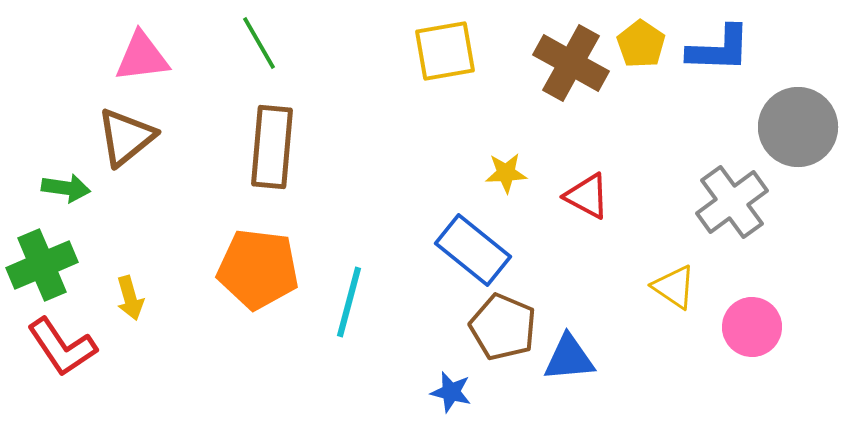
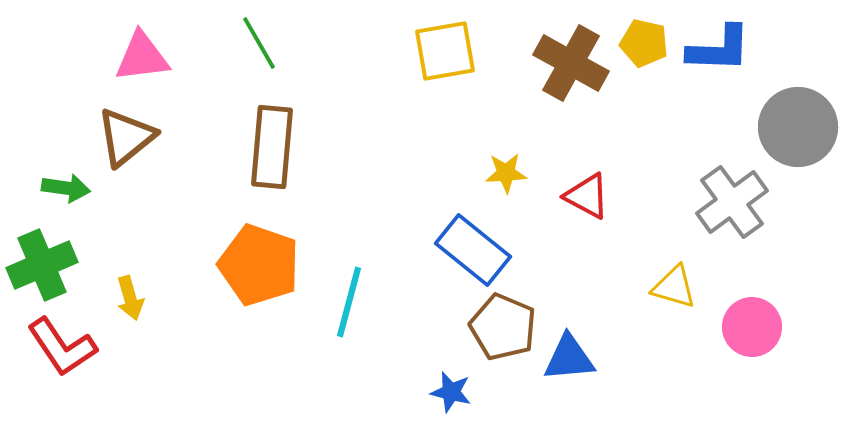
yellow pentagon: moved 3 px right, 1 px up; rotated 21 degrees counterclockwise
orange pentagon: moved 1 px right, 4 px up; rotated 12 degrees clockwise
yellow triangle: rotated 18 degrees counterclockwise
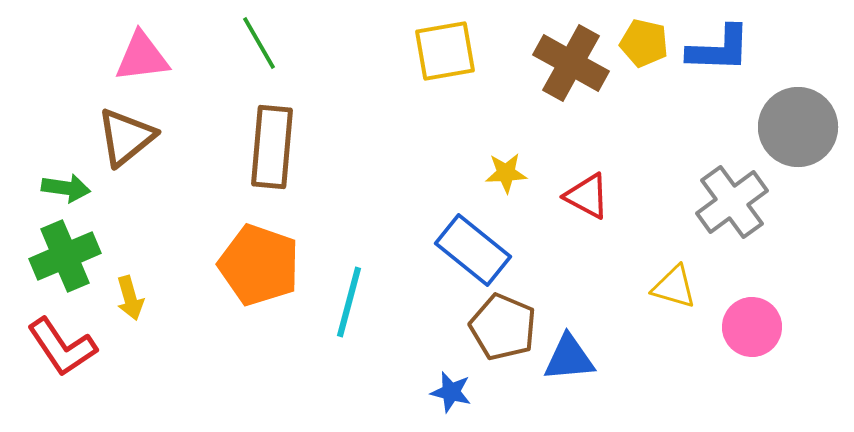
green cross: moved 23 px right, 9 px up
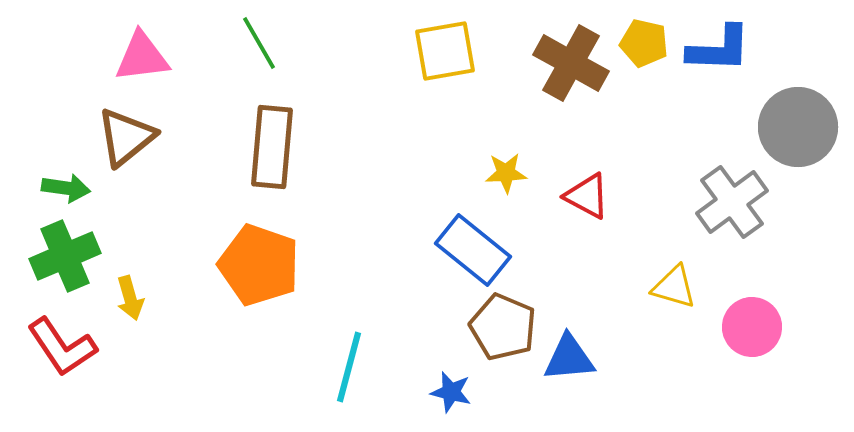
cyan line: moved 65 px down
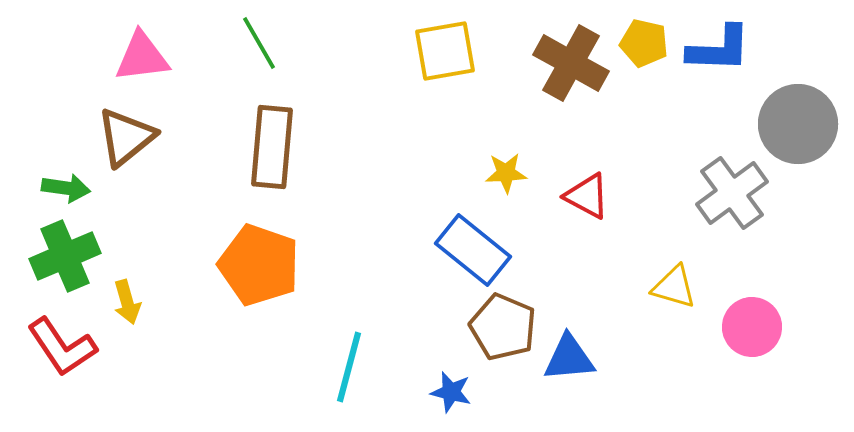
gray circle: moved 3 px up
gray cross: moved 9 px up
yellow arrow: moved 3 px left, 4 px down
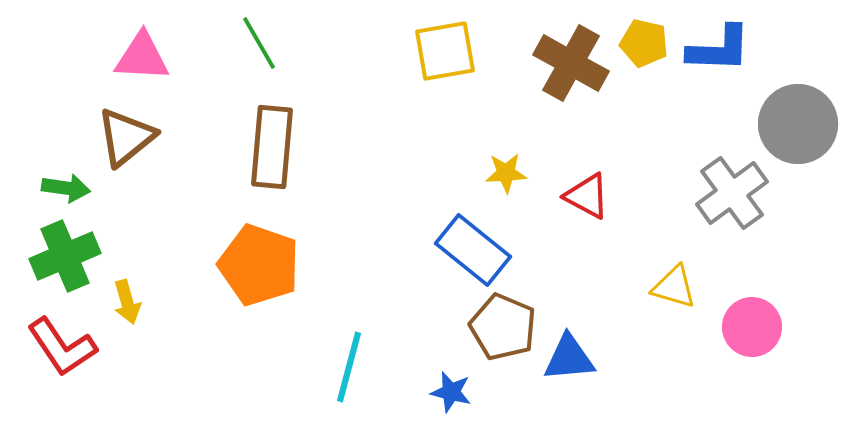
pink triangle: rotated 10 degrees clockwise
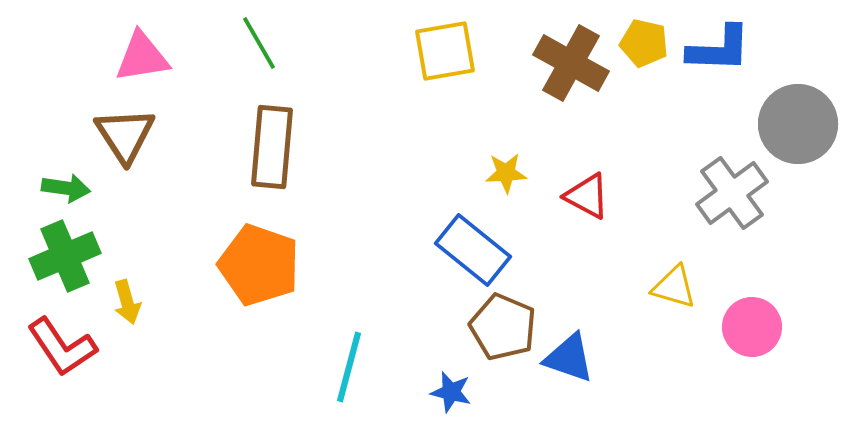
pink triangle: rotated 12 degrees counterclockwise
brown triangle: moved 1 px left, 2 px up; rotated 24 degrees counterclockwise
blue triangle: rotated 24 degrees clockwise
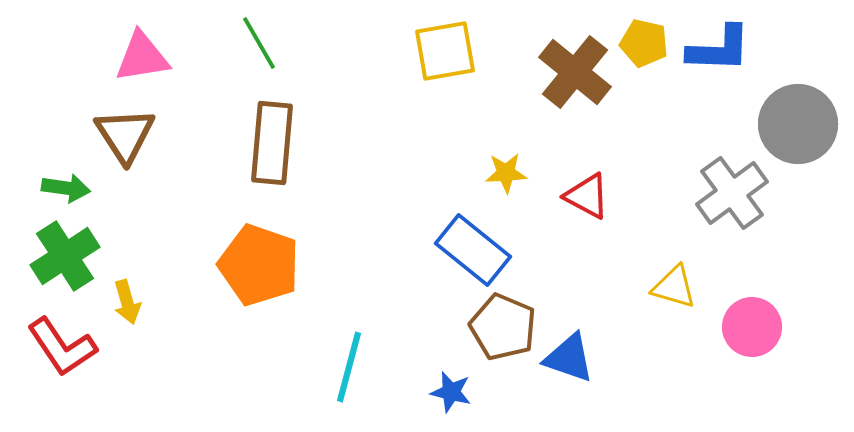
brown cross: moved 4 px right, 9 px down; rotated 10 degrees clockwise
brown rectangle: moved 4 px up
green cross: rotated 10 degrees counterclockwise
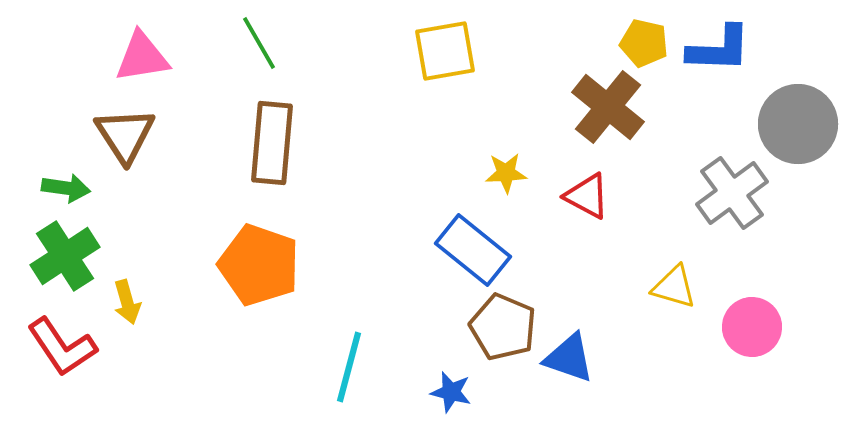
brown cross: moved 33 px right, 35 px down
